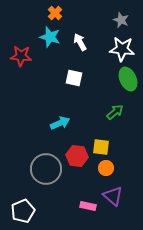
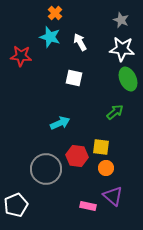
white pentagon: moved 7 px left, 6 px up
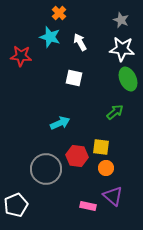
orange cross: moved 4 px right
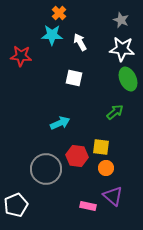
cyan star: moved 2 px right, 2 px up; rotated 15 degrees counterclockwise
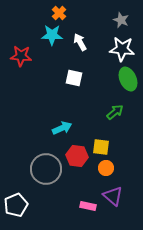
cyan arrow: moved 2 px right, 5 px down
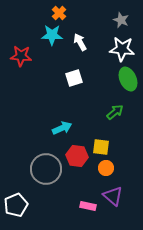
white square: rotated 30 degrees counterclockwise
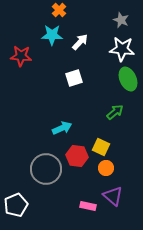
orange cross: moved 3 px up
white arrow: rotated 72 degrees clockwise
yellow square: rotated 18 degrees clockwise
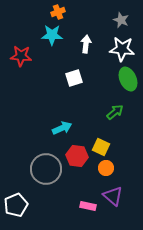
orange cross: moved 1 px left, 2 px down; rotated 24 degrees clockwise
white arrow: moved 6 px right, 2 px down; rotated 36 degrees counterclockwise
